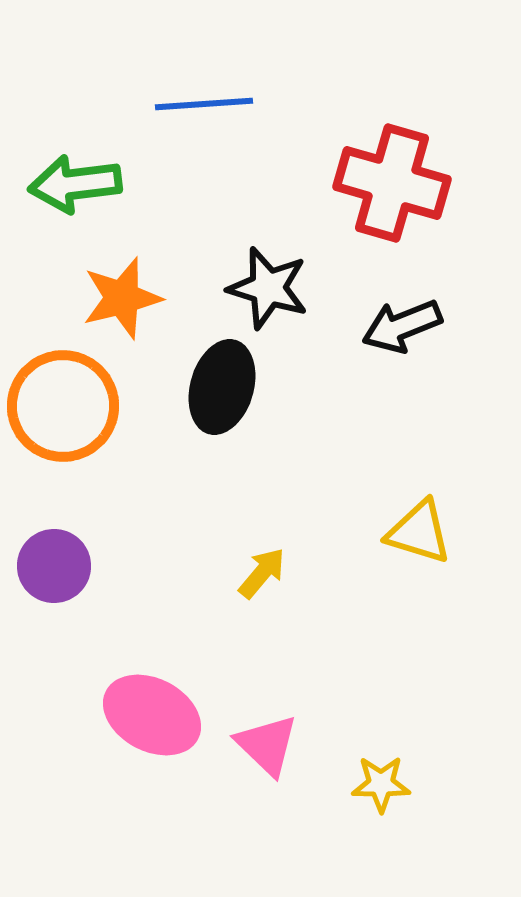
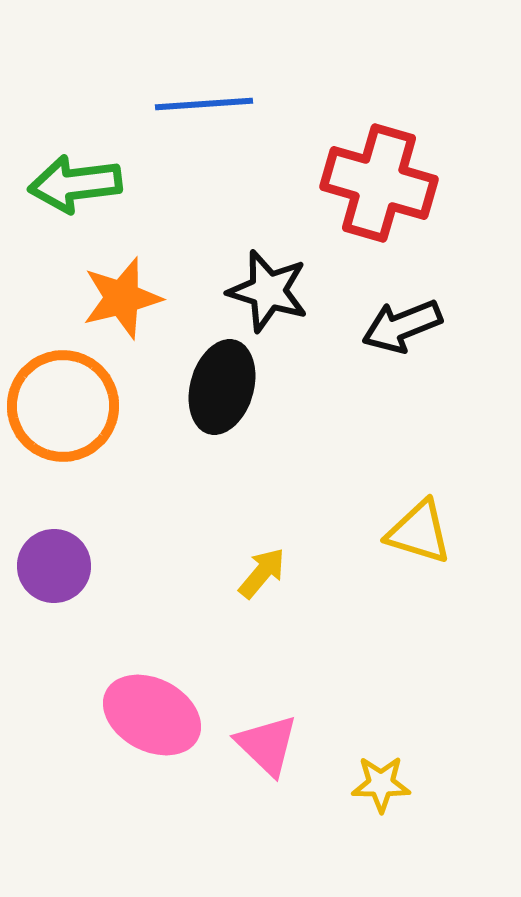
red cross: moved 13 px left
black star: moved 3 px down
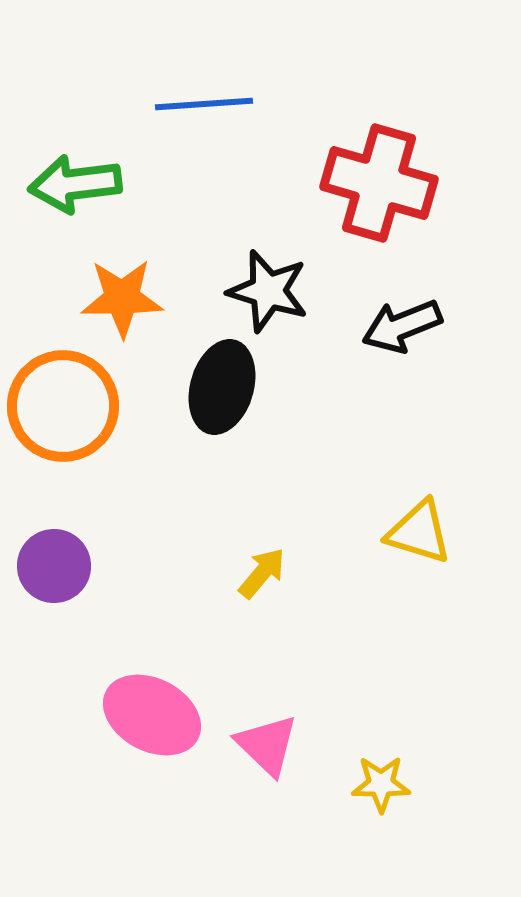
orange star: rotated 14 degrees clockwise
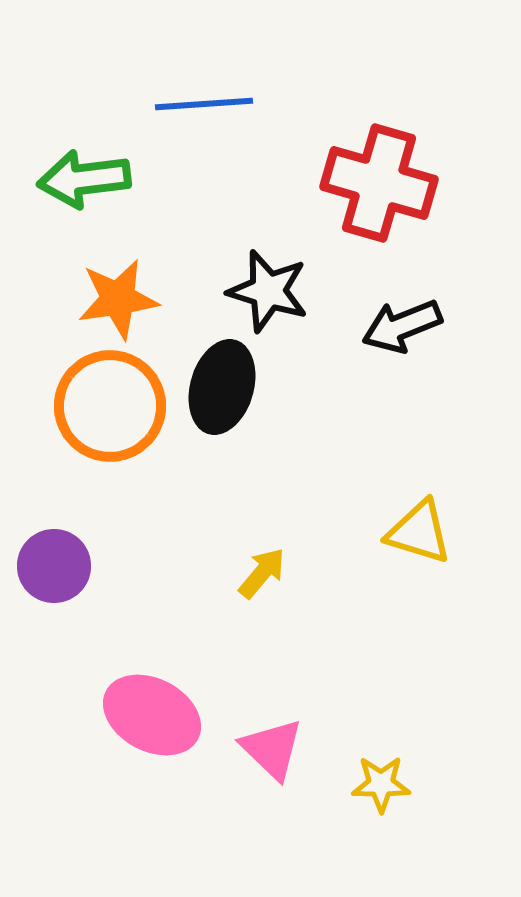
green arrow: moved 9 px right, 5 px up
orange star: moved 4 px left, 1 px down; rotated 8 degrees counterclockwise
orange circle: moved 47 px right
pink triangle: moved 5 px right, 4 px down
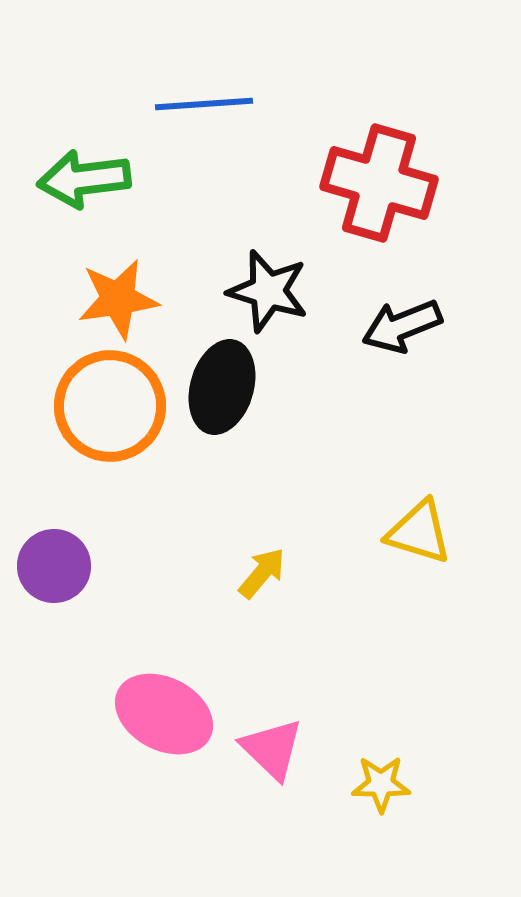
pink ellipse: moved 12 px right, 1 px up
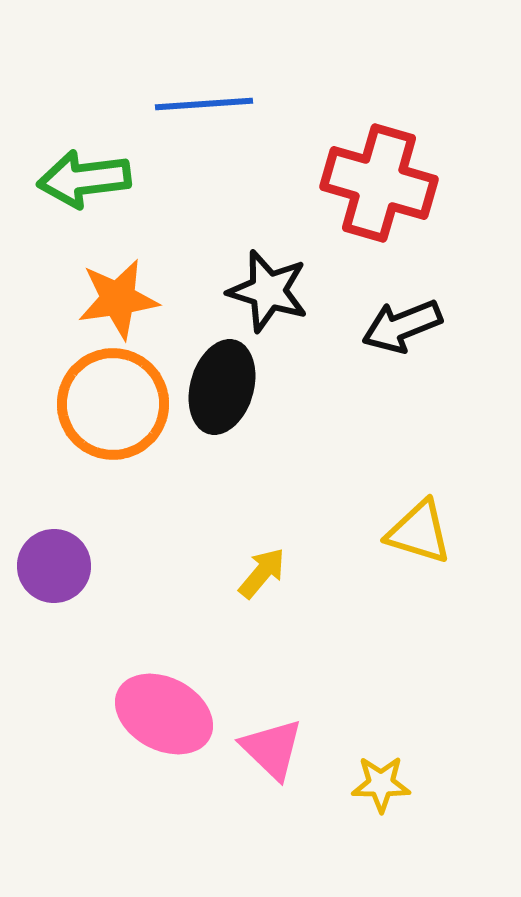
orange circle: moved 3 px right, 2 px up
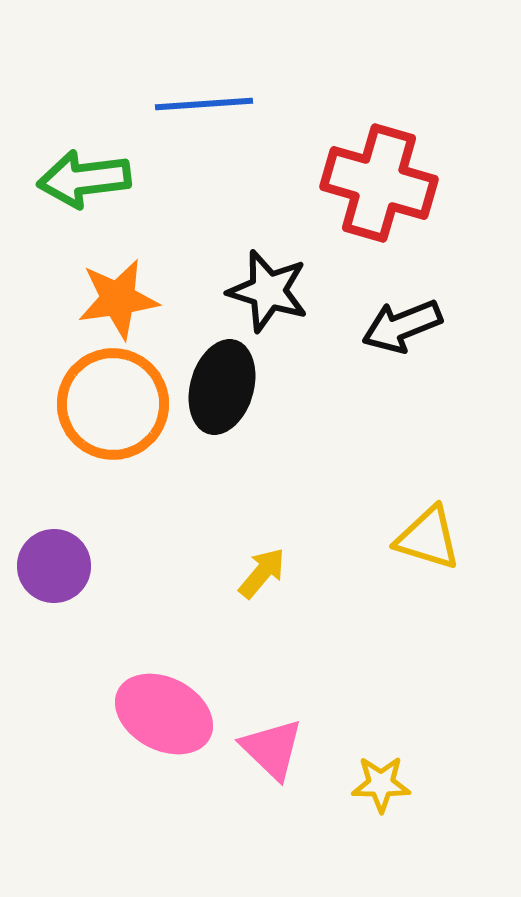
yellow triangle: moved 9 px right, 6 px down
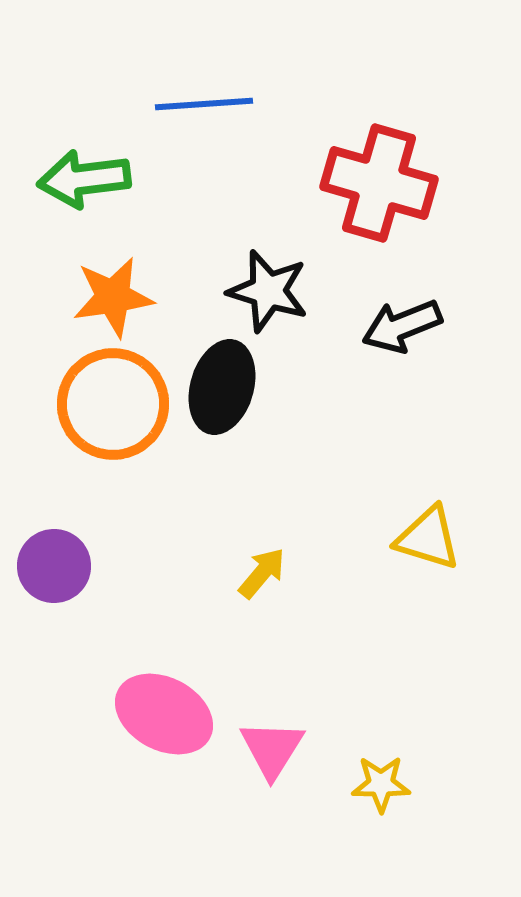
orange star: moved 5 px left, 2 px up
pink triangle: rotated 18 degrees clockwise
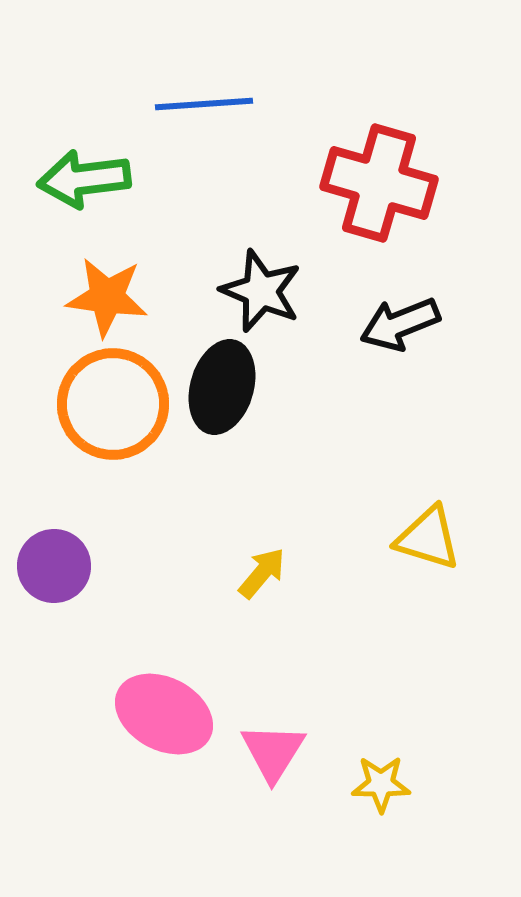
black star: moved 7 px left; rotated 6 degrees clockwise
orange star: moved 6 px left; rotated 16 degrees clockwise
black arrow: moved 2 px left, 2 px up
pink triangle: moved 1 px right, 3 px down
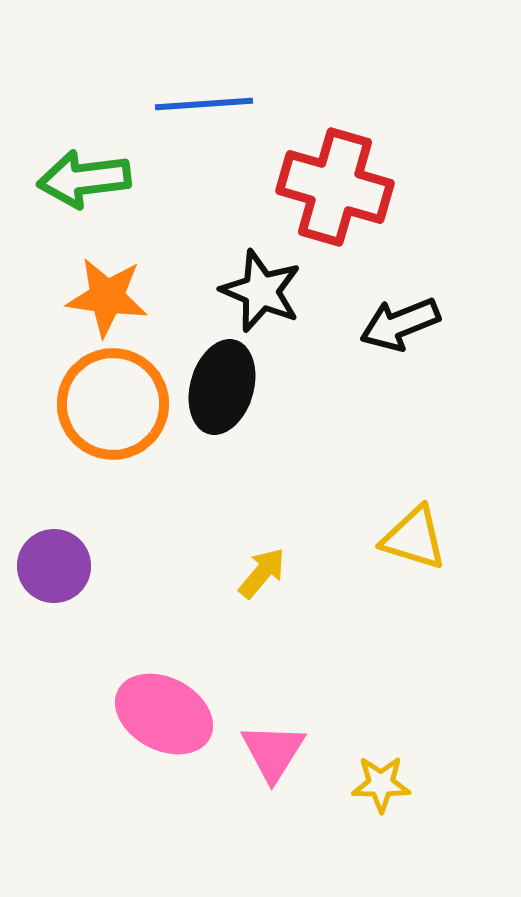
red cross: moved 44 px left, 4 px down
yellow triangle: moved 14 px left
